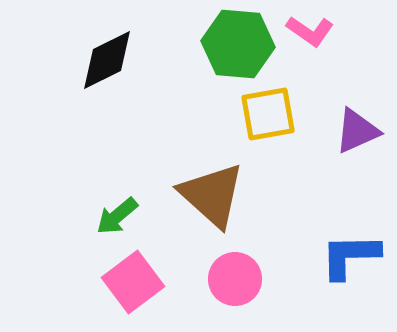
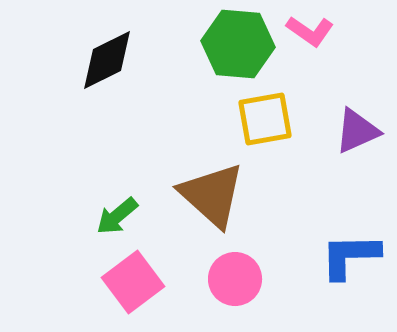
yellow square: moved 3 px left, 5 px down
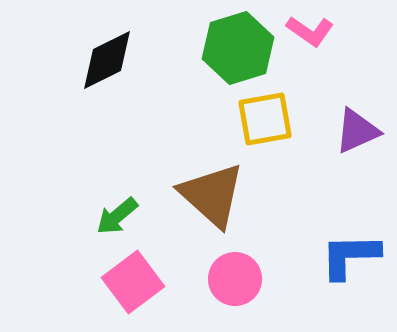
green hexagon: moved 4 px down; rotated 22 degrees counterclockwise
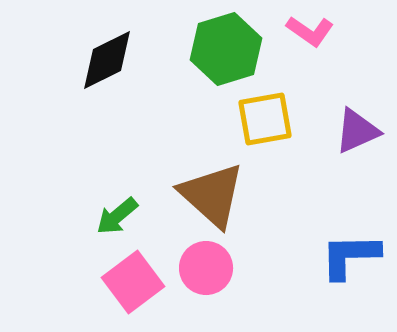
green hexagon: moved 12 px left, 1 px down
pink circle: moved 29 px left, 11 px up
